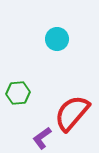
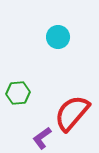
cyan circle: moved 1 px right, 2 px up
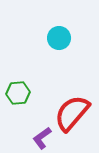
cyan circle: moved 1 px right, 1 px down
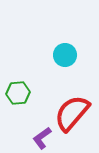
cyan circle: moved 6 px right, 17 px down
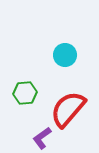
green hexagon: moved 7 px right
red semicircle: moved 4 px left, 4 px up
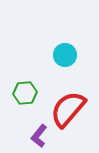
purple L-shape: moved 3 px left, 2 px up; rotated 15 degrees counterclockwise
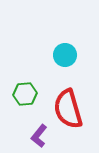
green hexagon: moved 1 px down
red semicircle: rotated 57 degrees counterclockwise
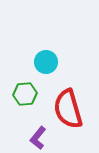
cyan circle: moved 19 px left, 7 px down
purple L-shape: moved 1 px left, 2 px down
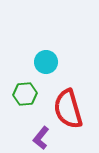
purple L-shape: moved 3 px right
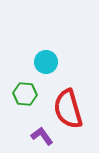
green hexagon: rotated 10 degrees clockwise
purple L-shape: moved 1 px right, 2 px up; rotated 105 degrees clockwise
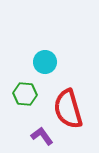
cyan circle: moved 1 px left
